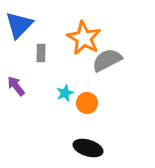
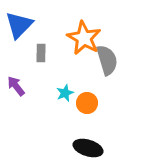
gray semicircle: rotated 100 degrees clockwise
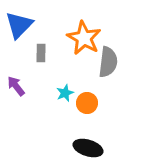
gray semicircle: moved 1 px right, 2 px down; rotated 24 degrees clockwise
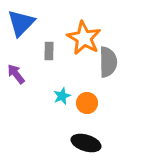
blue triangle: moved 2 px right, 2 px up
gray rectangle: moved 8 px right, 2 px up
gray semicircle: rotated 8 degrees counterclockwise
purple arrow: moved 12 px up
cyan star: moved 3 px left, 3 px down
black ellipse: moved 2 px left, 5 px up
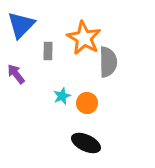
blue triangle: moved 2 px down
gray rectangle: moved 1 px left
black ellipse: rotated 8 degrees clockwise
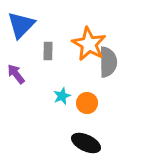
orange star: moved 5 px right, 6 px down
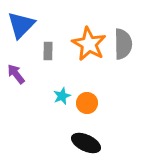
gray semicircle: moved 15 px right, 18 px up
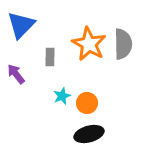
gray rectangle: moved 2 px right, 6 px down
black ellipse: moved 3 px right, 9 px up; rotated 40 degrees counterclockwise
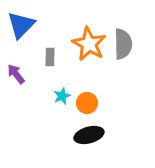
black ellipse: moved 1 px down
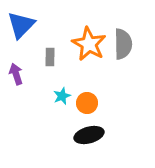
purple arrow: rotated 20 degrees clockwise
